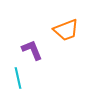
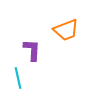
purple L-shape: rotated 25 degrees clockwise
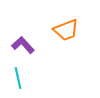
purple L-shape: moved 9 px left, 5 px up; rotated 45 degrees counterclockwise
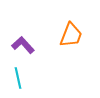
orange trapezoid: moved 5 px right, 5 px down; rotated 48 degrees counterclockwise
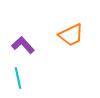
orange trapezoid: rotated 44 degrees clockwise
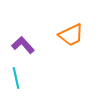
cyan line: moved 2 px left
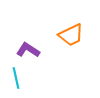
purple L-shape: moved 5 px right, 5 px down; rotated 15 degrees counterclockwise
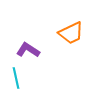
orange trapezoid: moved 2 px up
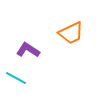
cyan line: rotated 50 degrees counterclockwise
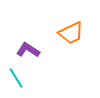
cyan line: rotated 30 degrees clockwise
